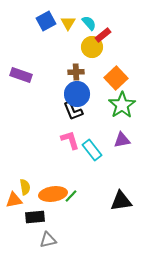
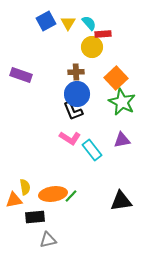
red rectangle: moved 1 px up; rotated 35 degrees clockwise
green star: moved 3 px up; rotated 12 degrees counterclockwise
pink L-shape: moved 2 px up; rotated 140 degrees clockwise
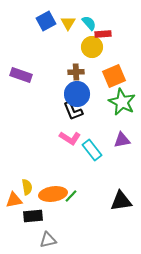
orange square: moved 2 px left, 2 px up; rotated 20 degrees clockwise
yellow semicircle: moved 2 px right
black rectangle: moved 2 px left, 1 px up
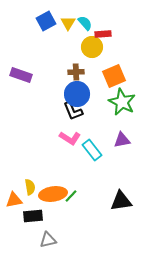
cyan semicircle: moved 4 px left
yellow semicircle: moved 3 px right
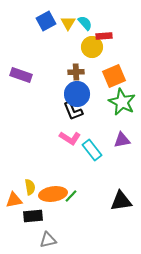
red rectangle: moved 1 px right, 2 px down
